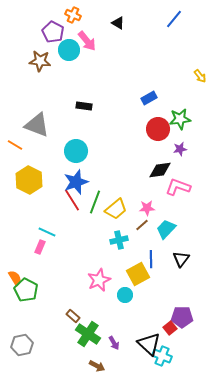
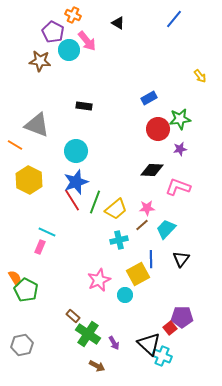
black diamond at (160, 170): moved 8 px left; rotated 10 degrees clockwise
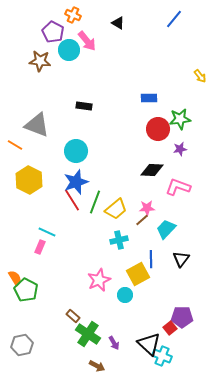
blue rectangle at (149, 98): rotated 28 degrees clockwise
brown line at (142, 225): moved 5 px up
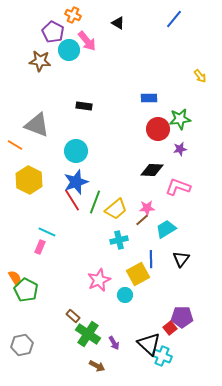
cyan trapezoid at (166, 229): rotated 15 degrees clockwise
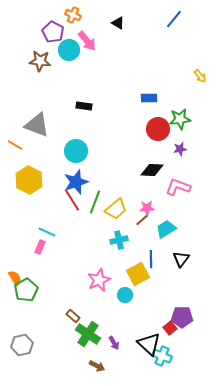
green pentagon at (26, 290): rotated 15 degrees clockwise
